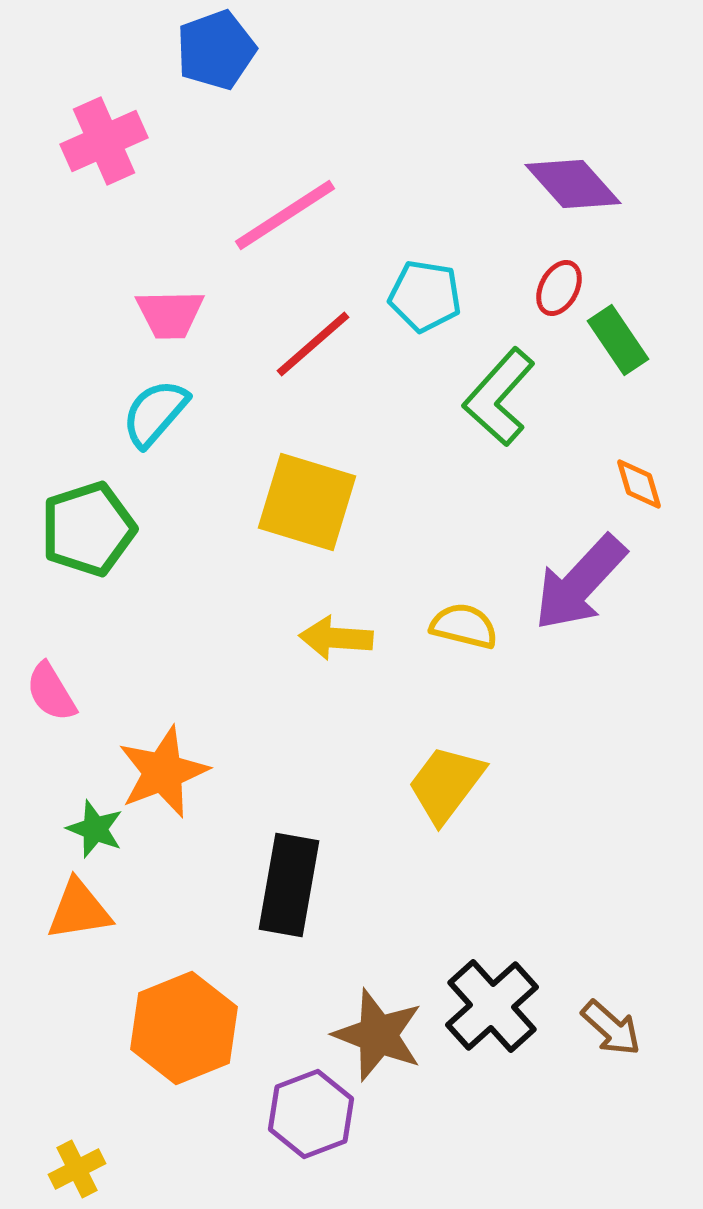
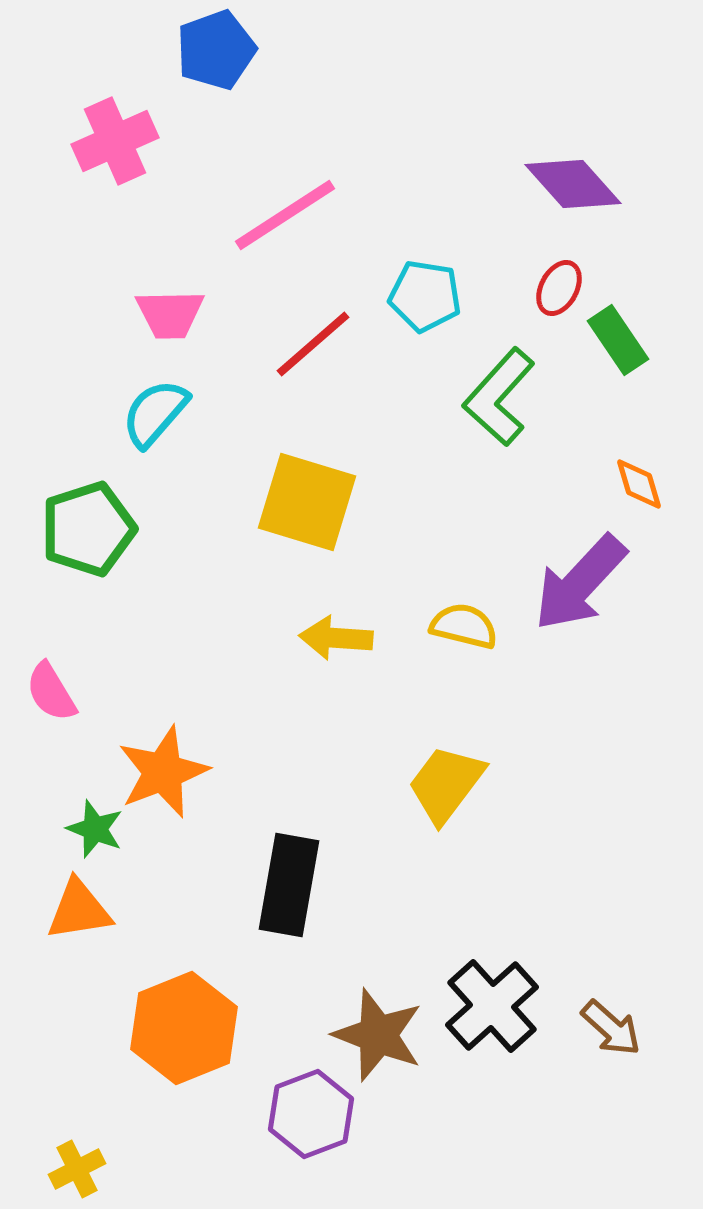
pink cross: moved 11 px right
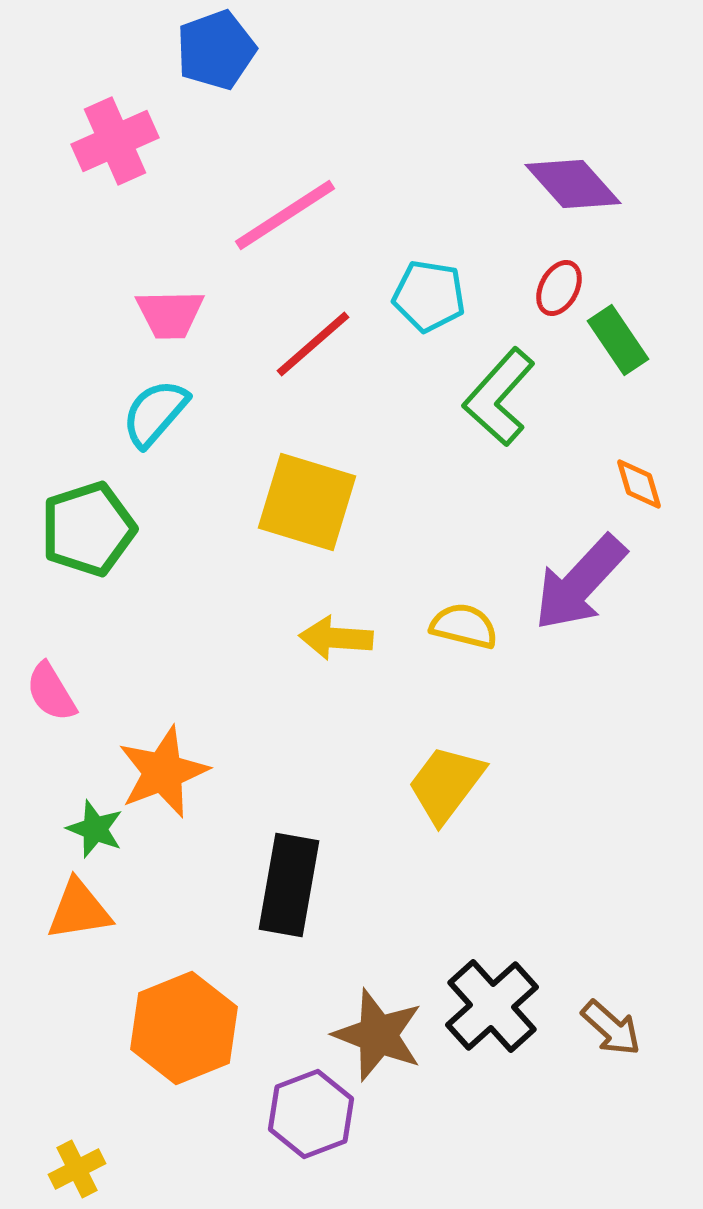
cyan pentagon: moved 4 px right
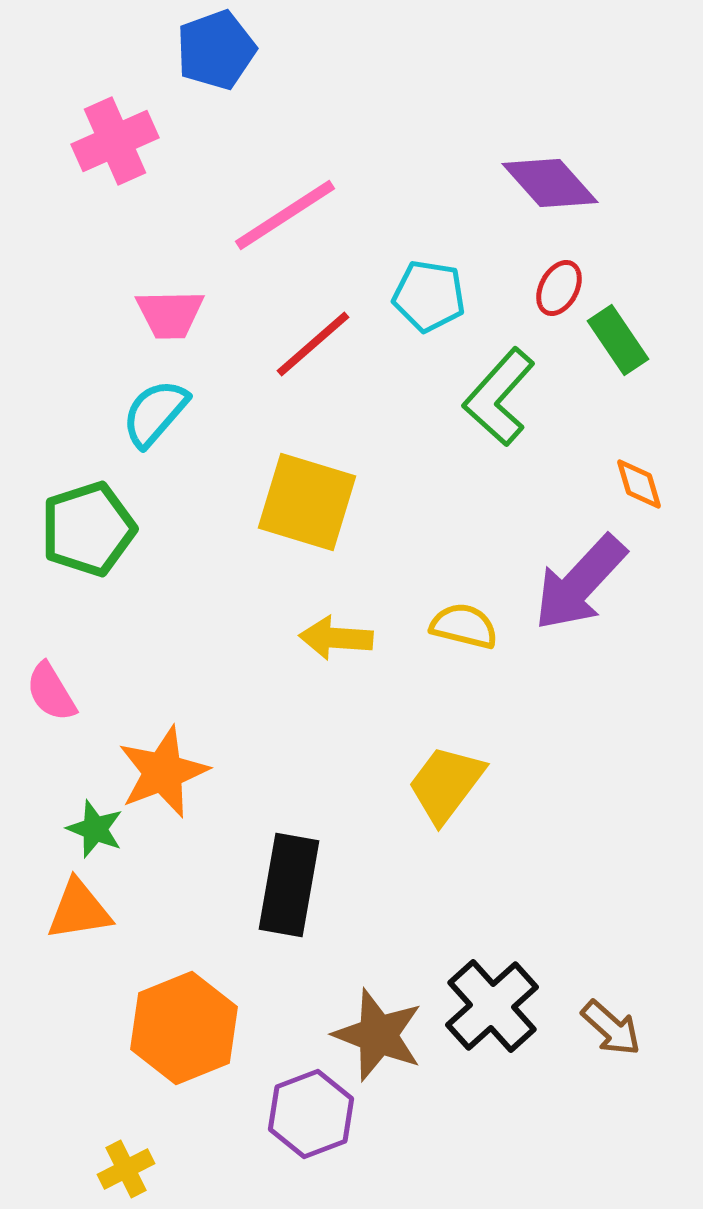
purple diamond: moved 23 px left, 1 px up
yellow cross: moved 49 px right
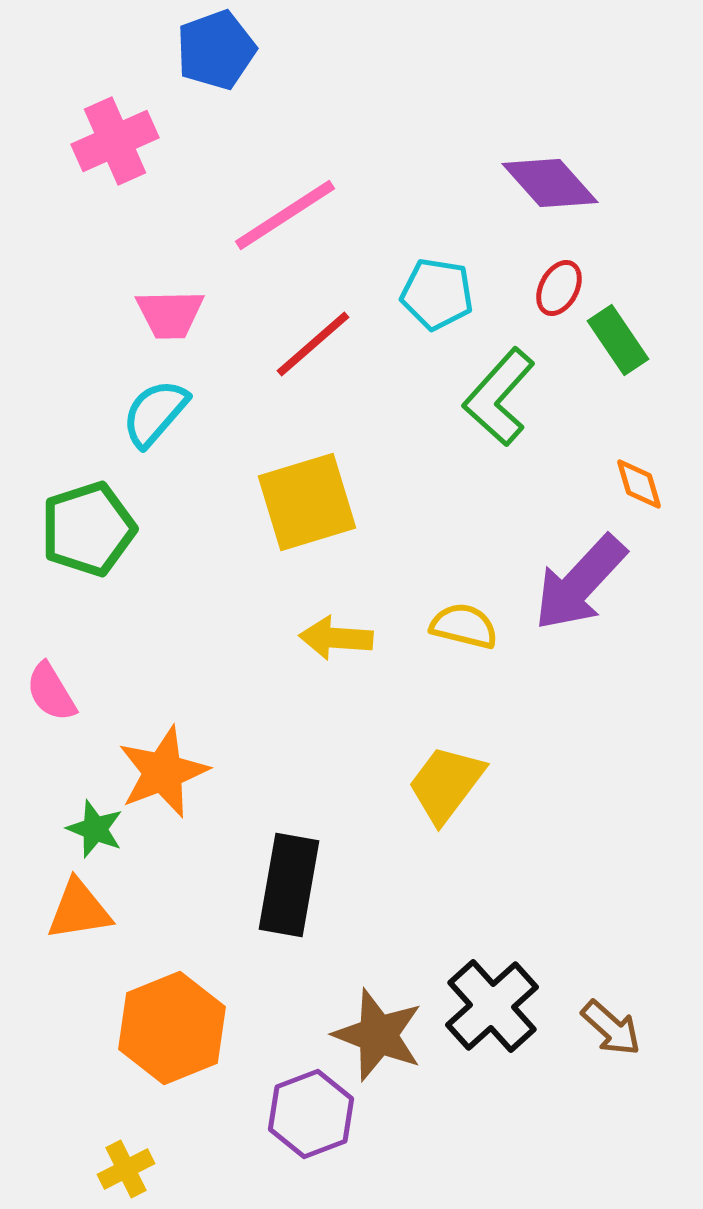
cyan pentagon: moved 8 px right, 2 px up
yellow square: rotated 34 degrees counterclockwise
orange hexagon: moved 12 px left
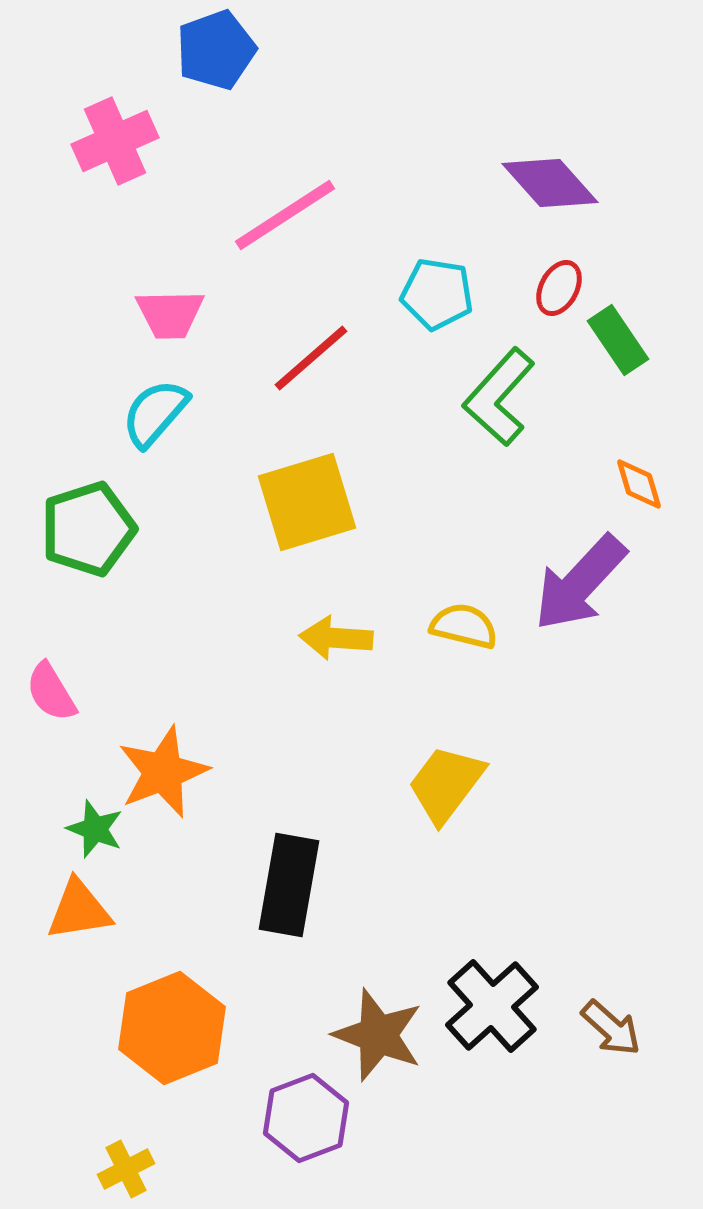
red line: moved 2 px left, 14 px down
purple hexagon: moved 5 px left, 4 px down
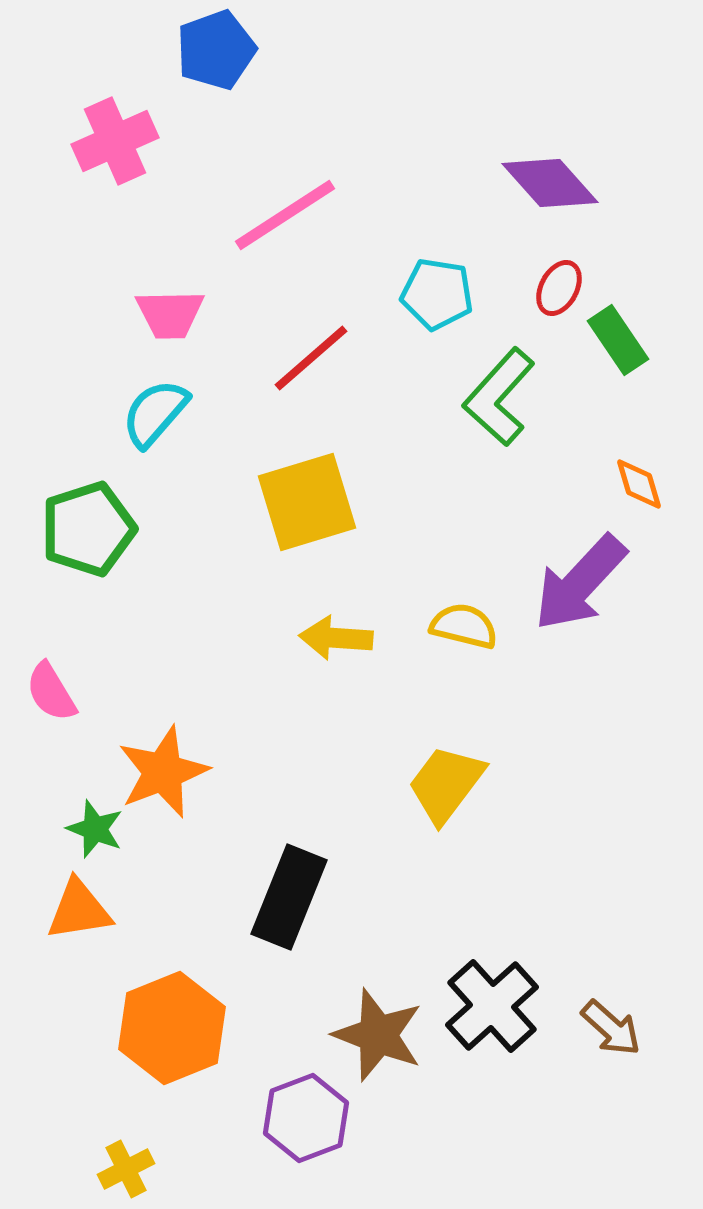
black rectangle: moved 12 px down; rotated 12 degrees clockwise
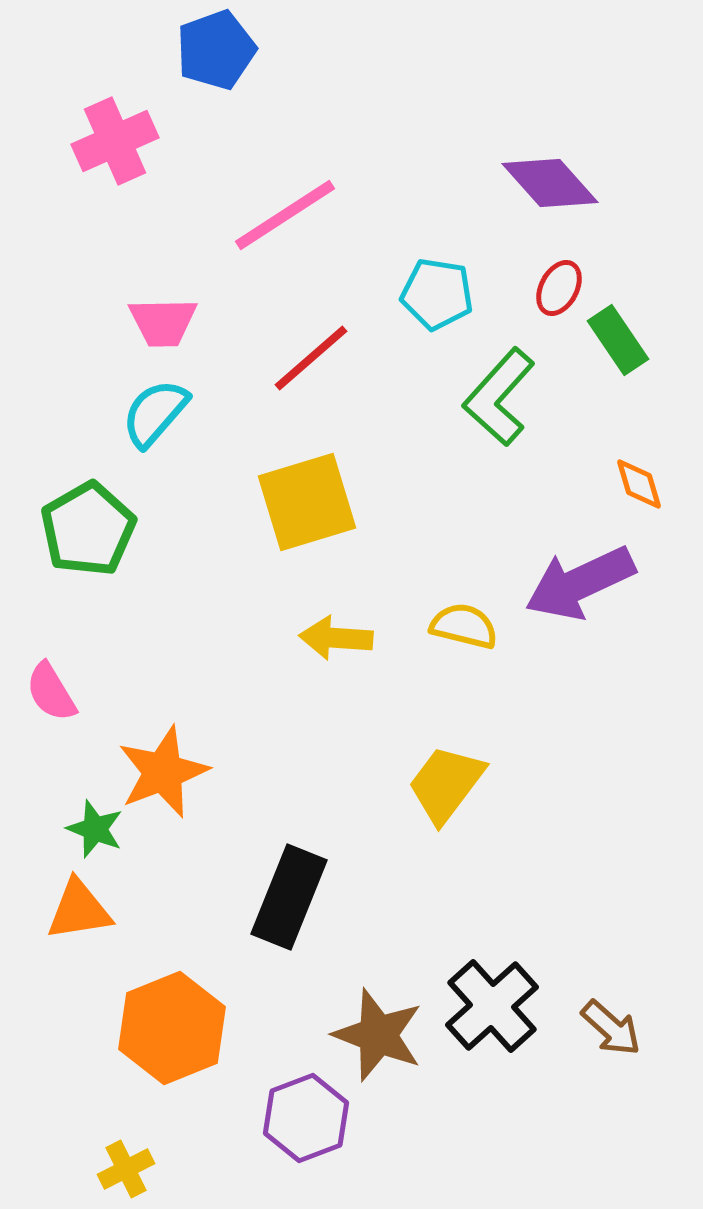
pink trapezoid: moved 7 px left, 8 px down
green pentagon: rotated 12 degrees counterclockwise
purple arrow: rotated 22 degrees clockwise
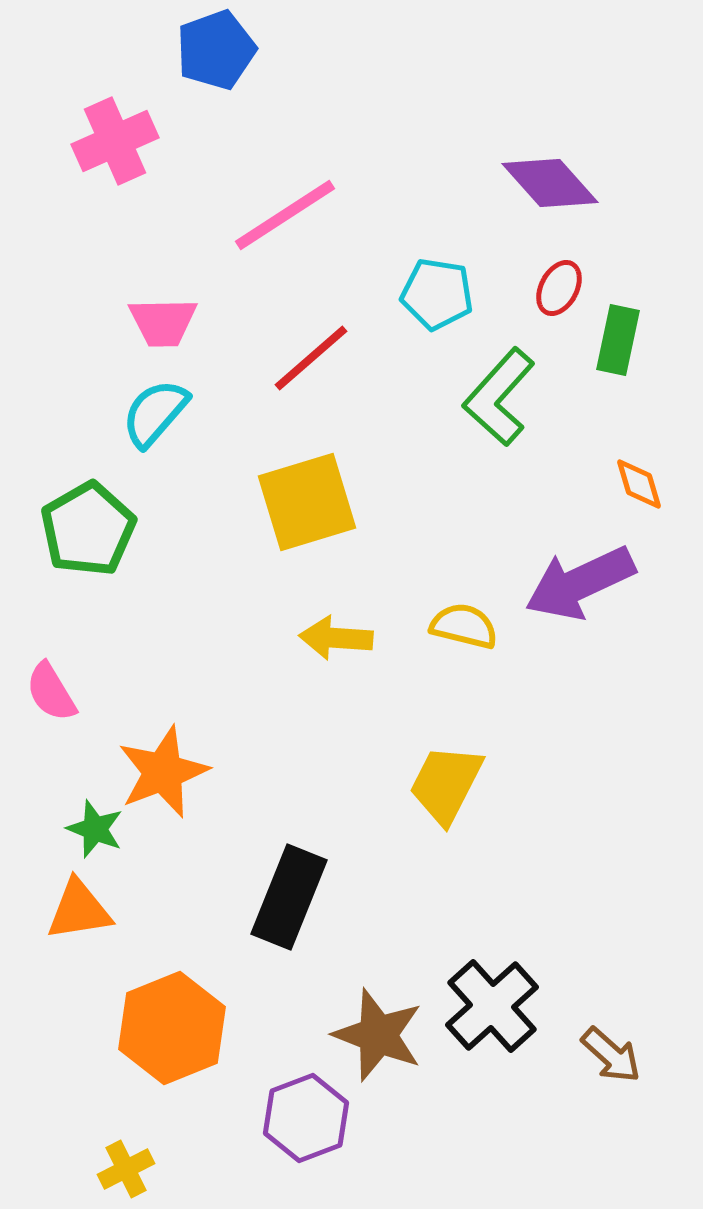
green rectangle: rotated 46 degrees clockwise
yellow trapezoid: rotated 10 degrees counterclockwise
brown arrow: moved 27 px down
